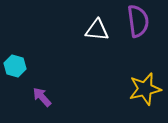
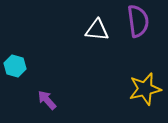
purple arrow: moved 5 px right, 3 px down
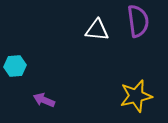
cyan hexagon: rotated 20 degrees counterclockwise
yellow star: moved 9 px left, 7 px down
purple arrow: moved 3 px left; rotated 25 degrees counterclockwise
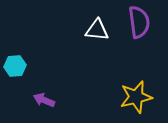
purple semicircle: moved 1 px right, 1 px down
yellow star: moved 1 px down
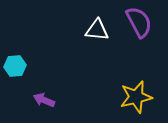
purple semicircle: rotated 20 degrees counterclockwise
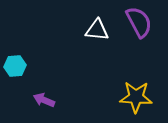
yellow star: rotated 16 degrees clockwise
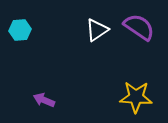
purple semicircle: moved 5 px down; rotated 28 degrees counterclockwise
white triangle: rotated 40 degrees counterclockwise
cyan hexagon: moved 5 px right, 36 px up
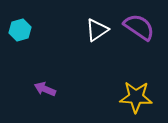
cyan hexagon: rotated 10 degrees counterclockwise
purple arrow: moved 1 px right, 11 px up
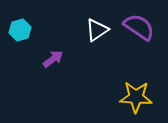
purple arrow: moved 8 px right, 30 px up; rotated 120 degrees clockwise
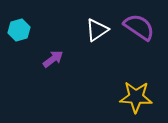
cyan hexagon: moved 1 px left
